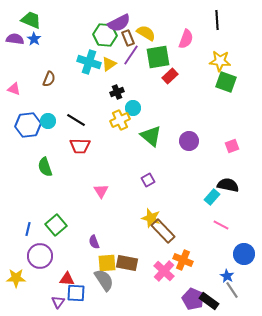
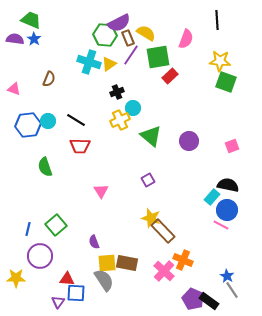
blue circle at (244, 254): moved 17 px left, 44 px up
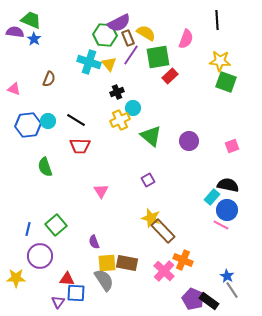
purple semicircle at (15, 39): moved 7 px up
yellow triangle at (109, 64): rotated 35 degrees counterclockwise
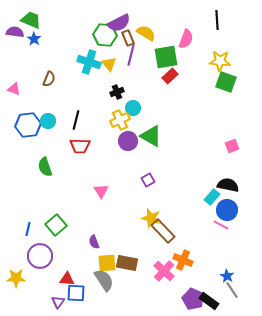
purple line at (131, 55): rotated 20 degrees counterclockwise
green square at (158, 57): moved 8 px right
black line at (76, 120): rotated 72 degrees clockwise
green triangle at (151, 136): rotated 10 degrees counterclockwise
purple circle at (189, 141): moved 61 px left
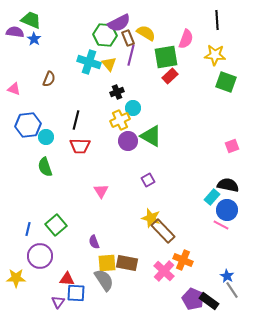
yellow star at (220, 61): moved 5 px left, 6 px up
cyan circle at (48, 121): moved 2 px left, 16 px down
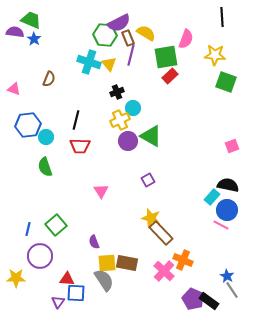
black line at (217, 20): moved 5 px right, 3 px up
brown rectangle at (163, 231): moved 2 px left, 2 px down
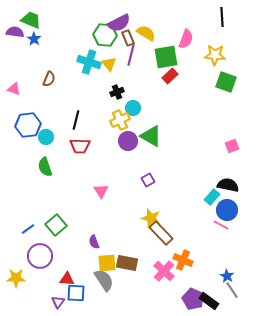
blue line at (28, 229): rotated 40 degrees clockwise
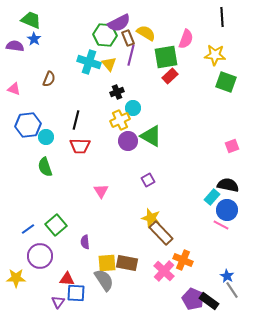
purple semicircle at (15, 32): moved 14 px down
purple semicircle at (94, 242): moved 9 px left; rotated 16 degrees clockwise
